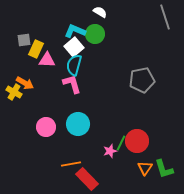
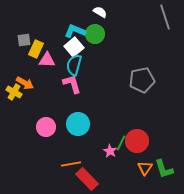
pink star: rotated 24 degrees counterclockwise
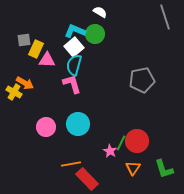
orange triangle: moved 12 px left
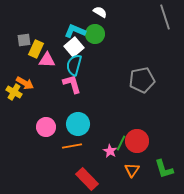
orange line: moved 1 px right, 18 px up
orange triangle: moved 1 px left, 2 px down
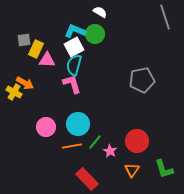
white square: rotated 12 degrees clockwise
green line: moved 26 px left, 1 px up; rotated 14 degrees clockwise
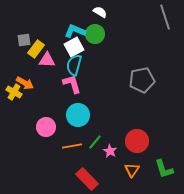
yellow rectangle: rotated 12 degrees clockwise
cyan circle: moved 9 px up
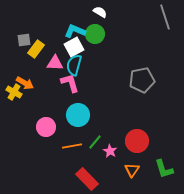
pink triangle: moved 8 px right, 3 px down
pink L-shape: moved 2 px left, 1 px up
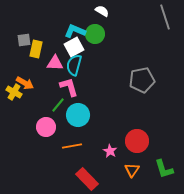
white semicircle: moved 2 px right, 1 px up
yellow rectangle: rotated 24 degrees counterclockwise
pink L-shape: moved 1 px left, 4 px down
green line: moved 37 px left, 37 px up
